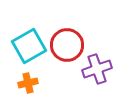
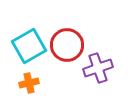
purple cross: moved 1 px right, 1 px up
orange cross: moved 1 px right
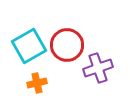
orange cross: moved 8 px right
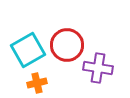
cyan square: moved 1 px left, 4 px down
purple cross: rotated 28 degrees clockwise
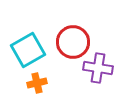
red circle: moved 6 px right, 3 px up
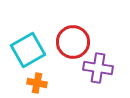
orange cross: rotated 24 degrees clockwise
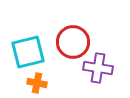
cyan square: moved 2 px down; rotated 16 degrees clockwise
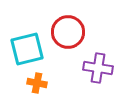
red circle: moved 5 px left, 10 px up
cyan square: moved 1 px left, 3 px up
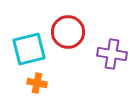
cyan square: moved 2 px right
purple cross: moved 14 px right, 14 px up
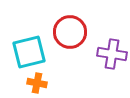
red circle: moved 2 px right
cyan square: moved 3 px down
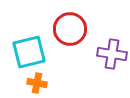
red circle: moved 3 px up
